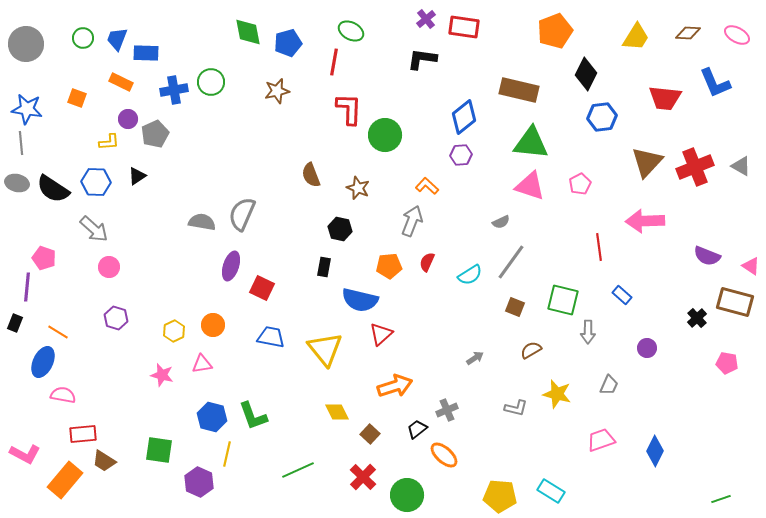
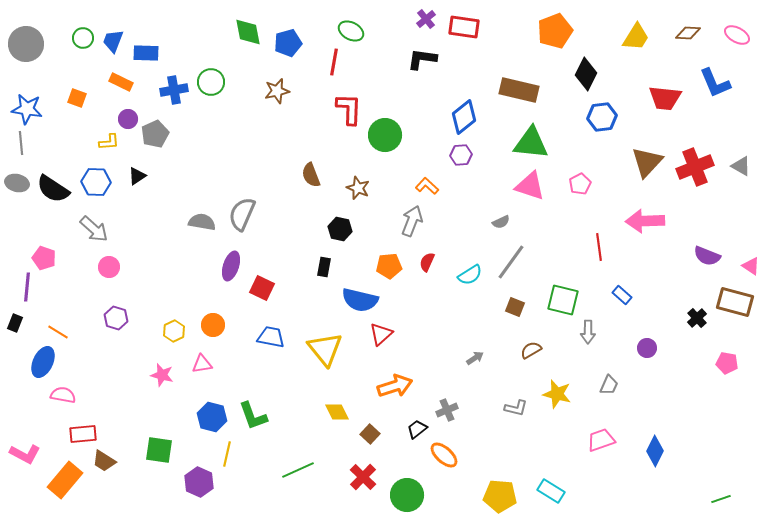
blue trapezoid at (117, 39): moved 4 px left, 2 px down
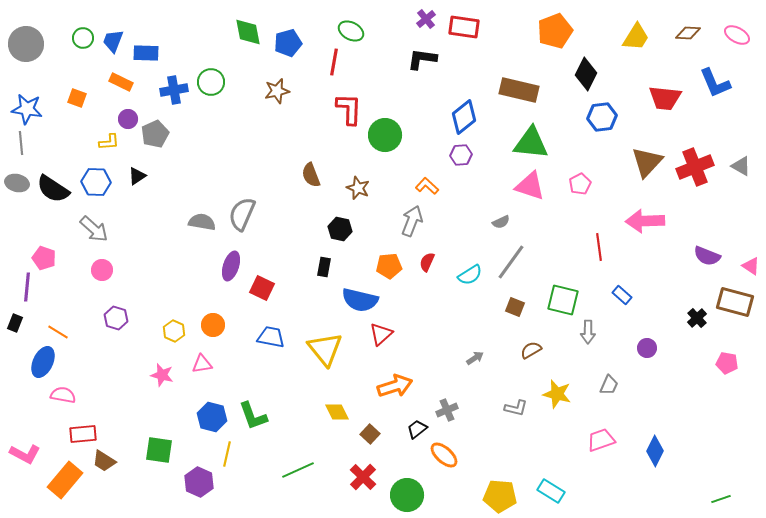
pink circle at (109, 267): moved 7 px left, 3 px down
yellow hexagon at (174, 331): rotated 10 degrees counterclockwise
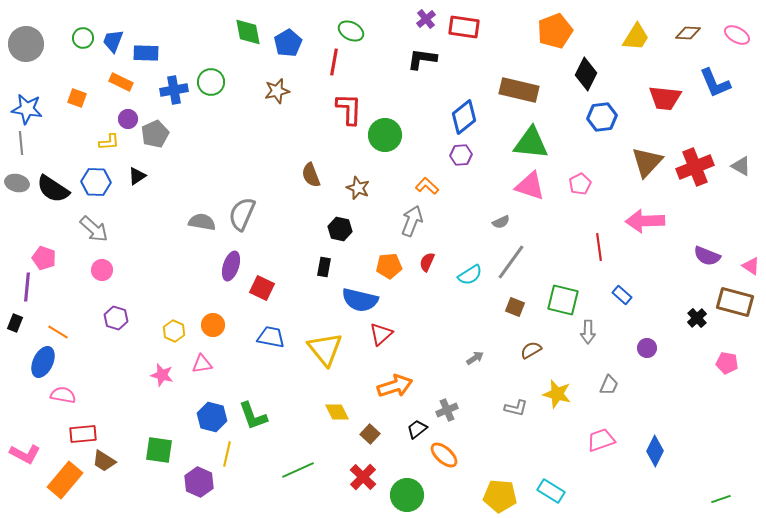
blue pentagon at (288, 43): rotated 16 degrees counterclockwise
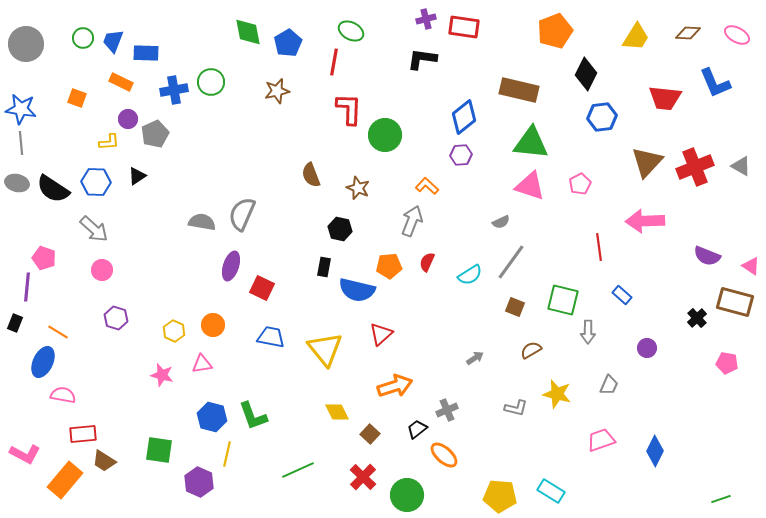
purple cross at (426, 19): rotated 24 degrees clockwise
blue star at (27, 109): moved 6 px left
blue semicircle at (360, 300): moved 3 px left, 10 px up
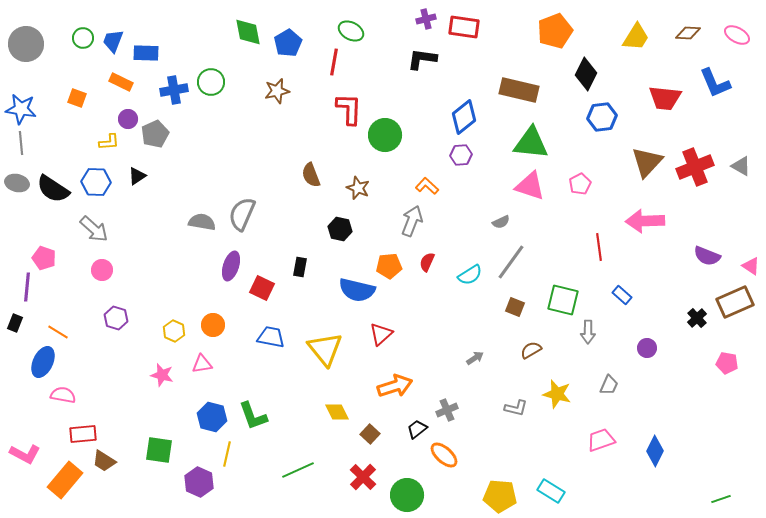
black rectangle at (324, 267): moved 24 px left
brown rectangle at (735, 302): rotated 39 degrees counterclockwise
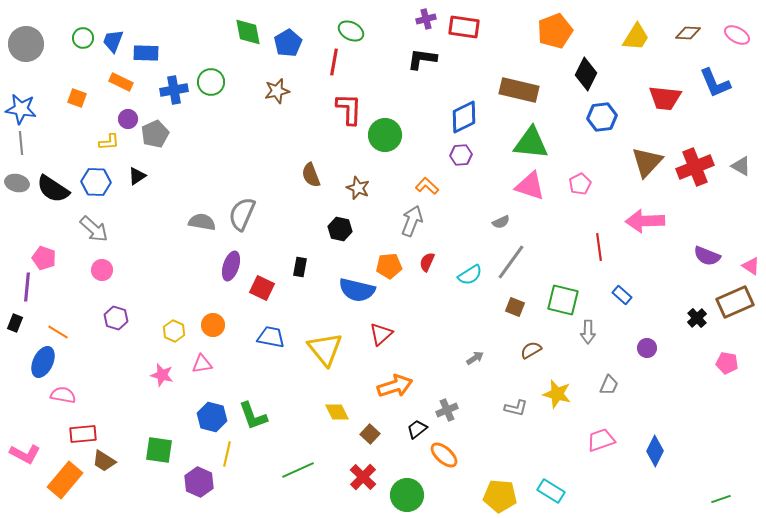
blue diamond at (464, 117): rotated 12 degrees clockwise
